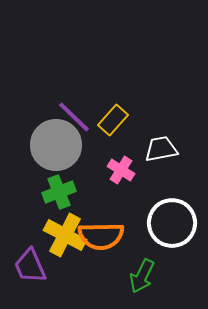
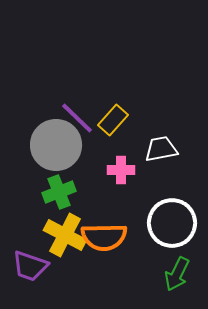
purple line: moved 3 px right, 1 px down
pink cross: rotated 32 degrees counterclockwise
orange semicircle: moved 3 px right, 1 px down
purple trapezoid: rotated 48 degrees counterclockwise
green arrow: moved 35 px right, 2 px up
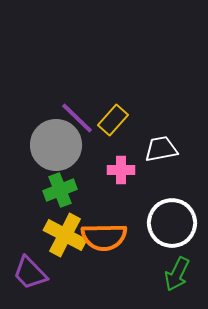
green cross: moved 1 px right, 2 px up
purple trapezoid: moved 7 px down; rotated 27 degrees clockwise
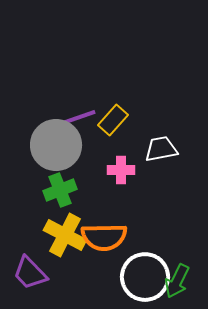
purple line: rotated 63 degrees counterclockwise
white circle: moved 27 px left, 54 px down
green arrow: moved 7 px down
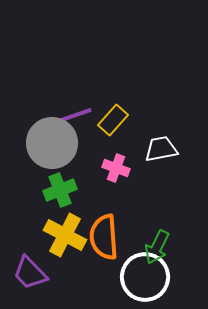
purple line: moved 4 px left, 2 px up
gray circle: moved 4 px left, 2 px up
pink cross: moved 5 px left, 2 px up; rotated 20 degrees clockwise
orange semicircle: rotated 87 degrees clockwise
green arrow: moved 20 px left, 34 px up
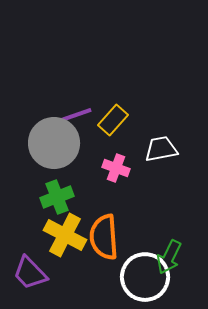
gray circle: moved 2 px right
green cross: moved 3 px left, 7 px down
green arrow: moved 12 px right, 10 px down
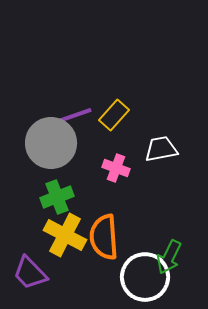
yellow rectangle: moved 1 px right, 5 px up
gray circle: moved 3 px left
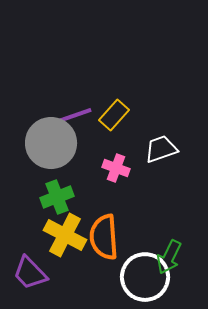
white trapezoid: rotated 8 degrees counterclockwise
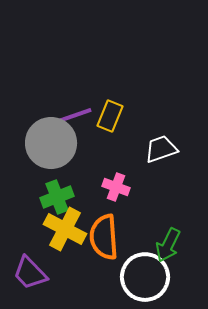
yellow rectangle: moved 4 px left, 1 px down; rotated 20 degrees counterclockwise
pink cross: moved 19 px down
yellow cross: moved 6 px up
green arrow: moved 1 px left, 12 px up
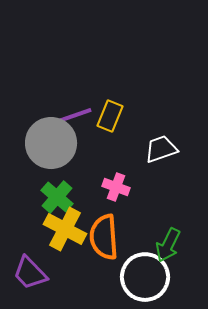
green cross: rotated 28 degrees counterclockwise
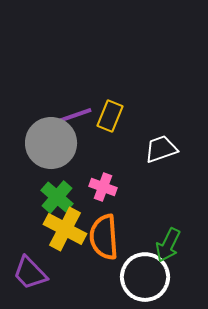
pink cross: moved 13 px left
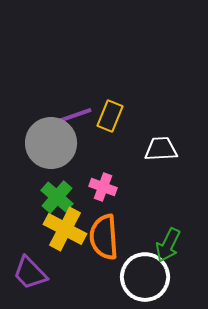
white trapezoid: rotated 16 degrees clockwise
